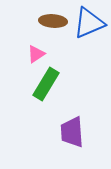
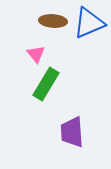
pink triangle: rotated 36 degrees counterclockwise
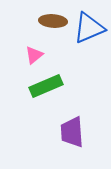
blue triangle: moved 5 px down
pink triangle: moved 2 px left, 1 px down; rotated 30 degrees clockwise
green rectangle: moved 2 px down; rotated 36 degrees clockwise
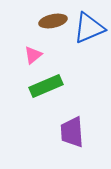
brown ellipse: rotated 16 degrees counterclockwise
pink triangle: moved 1 px left
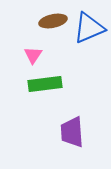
pink triangle: rotated 18 degrees counterclockwise
green rectangle: moved 1 px left, 2 px up; rotated 16 degrees clockwise
